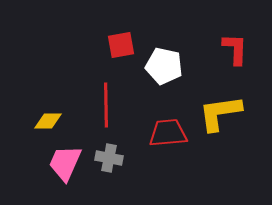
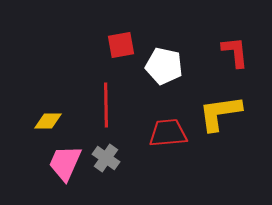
red L-shape: moved 3 px down; rotated 8 degrees counterclockwise
gray cross: moved 3 px left; rotated 24 degrees clockwise
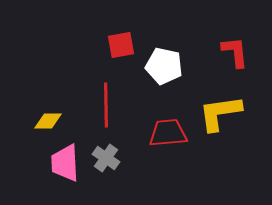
pink trapezoid: rotated 27 degrees counterclockwise
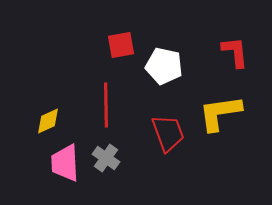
yellow diamond: rotated 24 degrees counterclockwise
red trapezoid: rotated 75 degrees clockwise
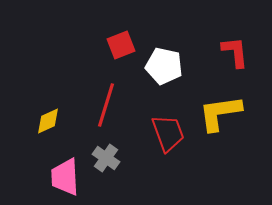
red square: rotated 12 degrees counterclockwise
red line: rotated 18 degrees clockwise
pink trapezoid: moved 14 px down
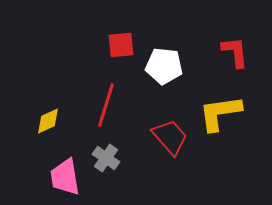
red square: rotated 16 degrees clockwise
white pentagon: rotated 6 degrees counterclockwise
red trapezoid: moved 2 px right, 4 px down; rotated 21 degrees counterclockwise
pink trapezoid: rotated 6 degrees counterclockwise
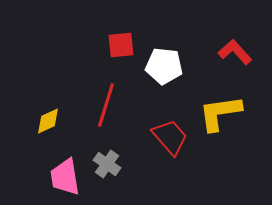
red L-shape: rotated 36 degrees counterclockwise
gray cross: moved 1 px right, 6 px down
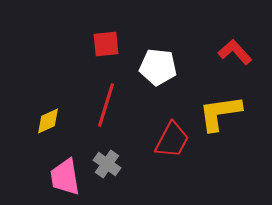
red square: moved 15 px left, 1 px up
white pentagon: moved 6 px left, 1 px down
red trapezoid: moved 2 px right, 3 px down; rotated 69 degrees clockwise
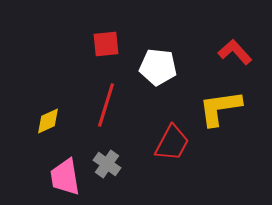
yellow L-shape: moved 5 px up
red trapezoid: moved 3 px down
